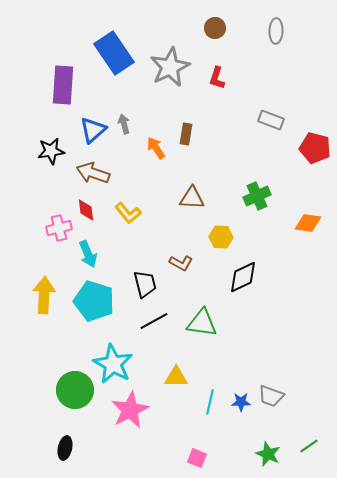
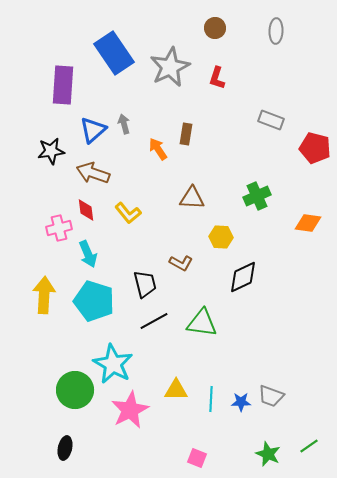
orange arrow: moved 2 px right, 1 px down
yellow triangle: moved 13 px down
cyan line: moved 1 px right, 3 px up; rotated 10 degrees counterclockwise
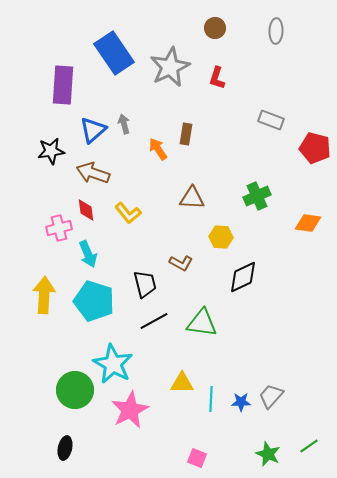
yellow triangle: moved 6 px right, 7 px up
gray trapezoid: rotated 112 degrees clockwise
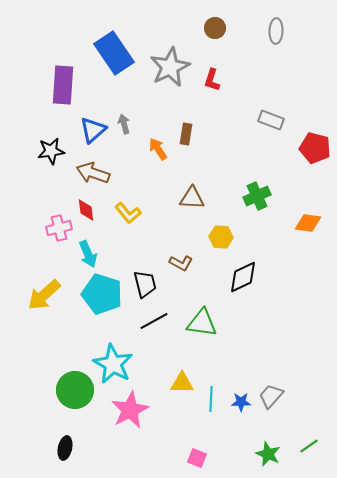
red L-shape: moved 5 px left, 2 px down
yellow arrow: rotated 135 degrees counterclockwise
cyan pentagon: moved 8 px right, 7 px up
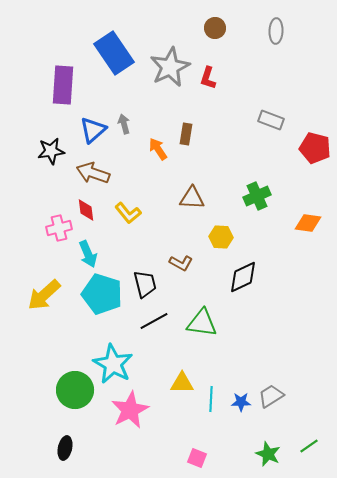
red L-shape: moved 4 px left, 2 px up
gray trapezoid: rotated 16 degrees clockwise
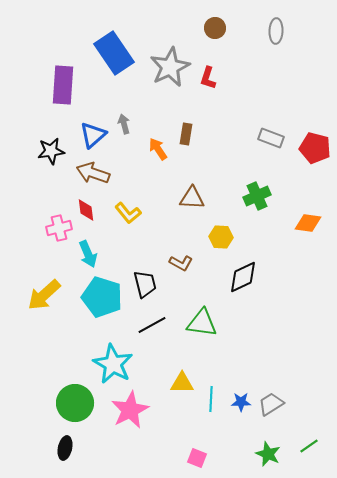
gray rectangle: moved 18 px down
blue triangle: moved 5 px down
cyan pentagon: moved 3 px down
black line: moved 2 px left, 4 px down
green circle: moved 13 px down
gray trapezoid: moved 8 px down
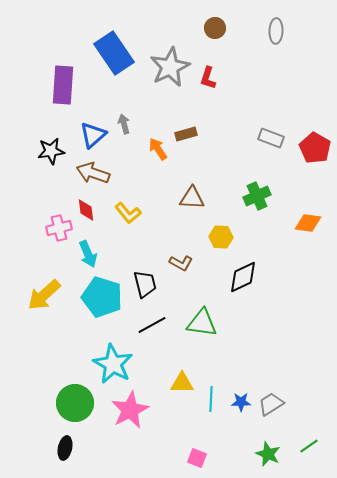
brown rectangle: rotated 65 degrees clockwise
red pentagon: rotated 16 degrees clockwise
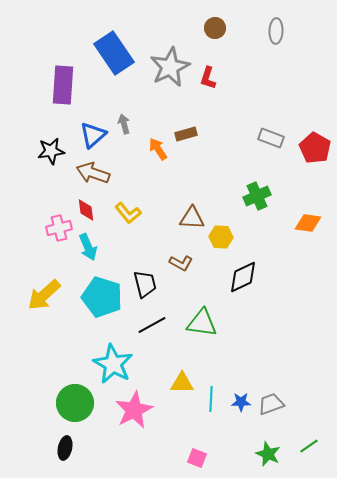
brown triangle: moved 20 px down
cyan arrow: moved 7 px up
gray trapezoid: rotated 12 degrees clockwise
pink star: moved 4 px right
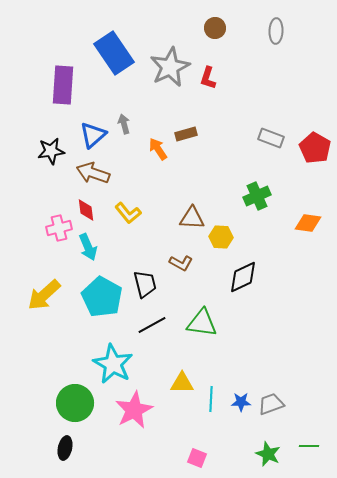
cyan pentagon: rotated 12 degrees clockwise
green line: rotated 36 degrees clockwise
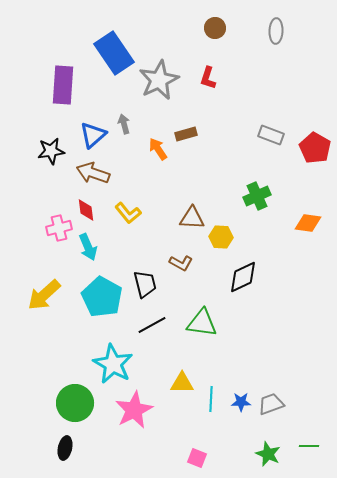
gray star: moved 11 px left, 13 px down
gray rectangle: moved 3 px up
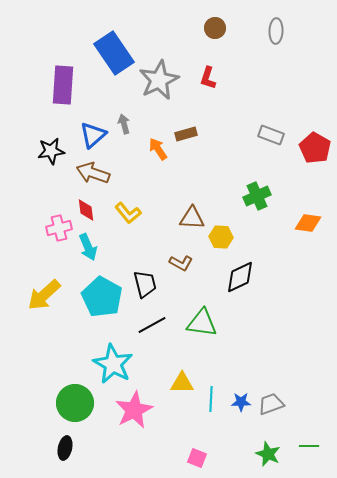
black diamond: moved 3 px left
